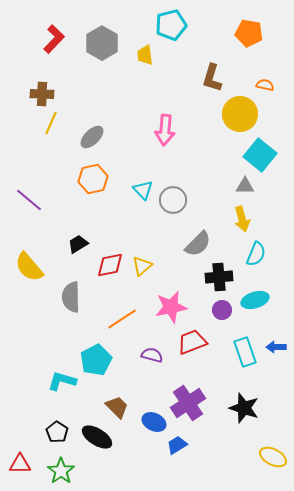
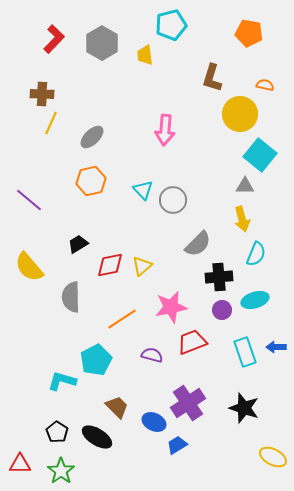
orange hexagon at (93, 179): moved 2 px left, 2 px down
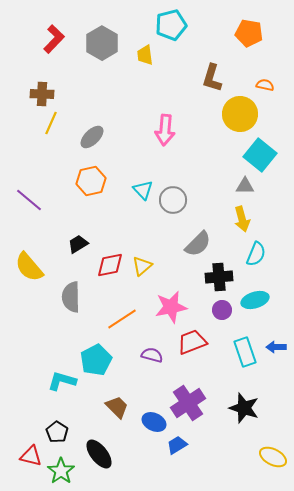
black ellipse at (97, 437): moved 2 px right, 17 px down; rotated 20 degrees clockwise
red triangle at (20, 464): moved 11 px right, 8 px up; rotated 15 degrees clockwise
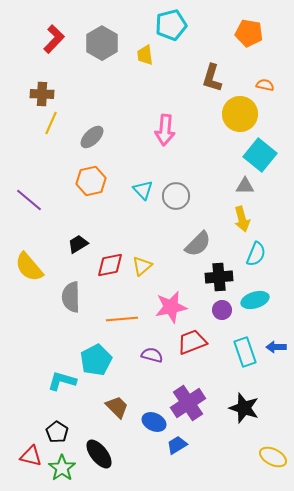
gray circle at (173, 200): moved 3 px right, 4 px up
orange line at (122, 319): rotated 28 degrees clockwise
green star at (61, 471): moved 1 px right, 3 px up
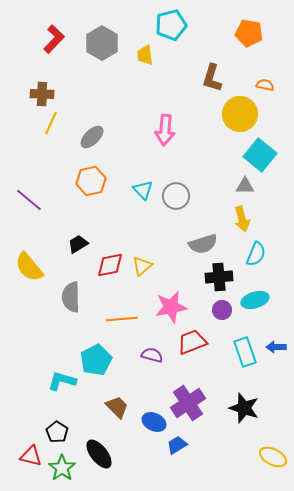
gray semicircle at (198, 244): moved 5 px right; rotated 28 degrees clockwise
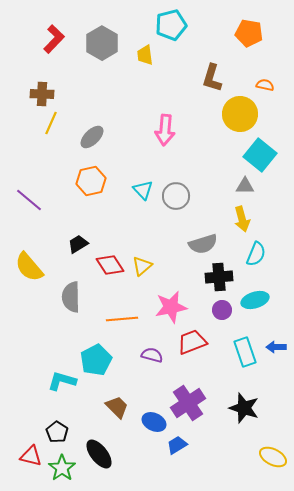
red diamond at (110, 265): rotated 68 degrees clockwise
